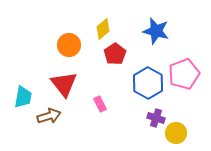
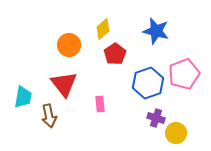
blue hexagon: rotated 12 degrees clockwise
pink rectangle: rotated 21 degrees clockwise
brown arrow: rotated 95 degrees clockwise
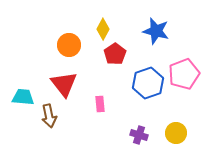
yellow diamond: rotated 20 degrees counterclockwise
cyan trapezoid: rotated 95 degrees counterclockwise
purple cross: moved 17 px left, 17 px down
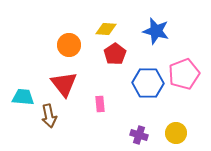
yellow diamond: moved 3 px right; rotated 65 degrees clockwise
blue hexagon: rotated 20 degrees clockwise
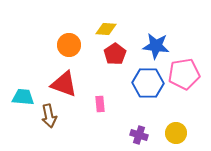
blue star: moved 15 px down; rotated 8 degrees counterclockwise
pink pentagon: rotated 12 degrees clockwise
red triangle: rotated 32 degrees counterclockwise
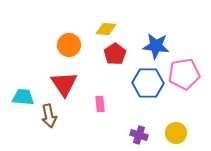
red triangle: rotated 36 degrees clockwise
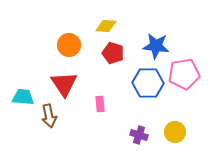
yellow diamond: moved 3 px up
red pentagon: moved 2 px left, 1 px up; rotated 20 degrees counterclockwise
yellow circle: moved 1 px left, 1 px up
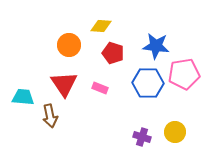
yellow diamond: moved 5 px left
pink rectangle: moved 16 px up; rotated 63 degrees counterclockwise
brown arrow: moved 1 px right
purple cross: moved 3 px right, 2 px down
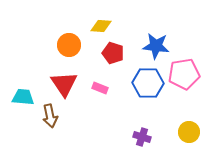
yellow circle: moved 14 px right
